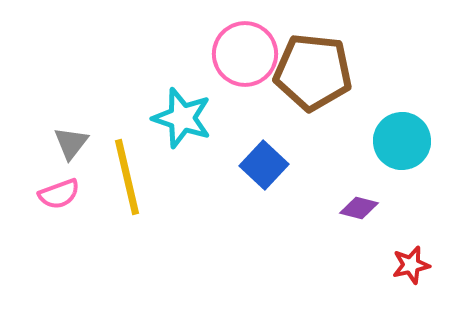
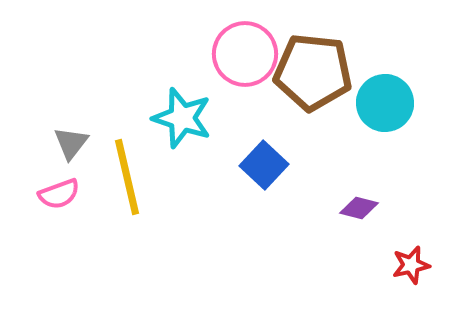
cyan circle: moved 17 px left, 38 px up
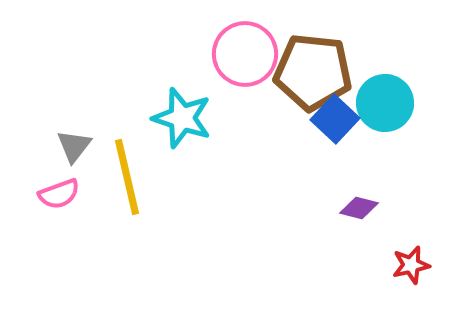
gray triangle: moved 3 px right, 3 px down
blue square: moved 71 px right, 46 px up
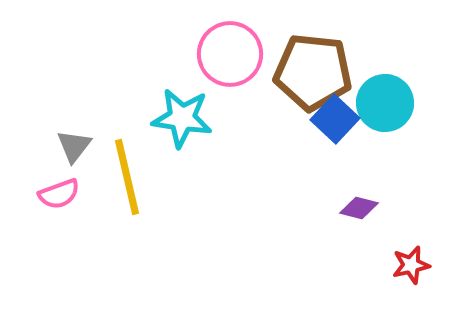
pink circle: moved 15 px left
cyan star: rotated 10 degrees counterclockwise
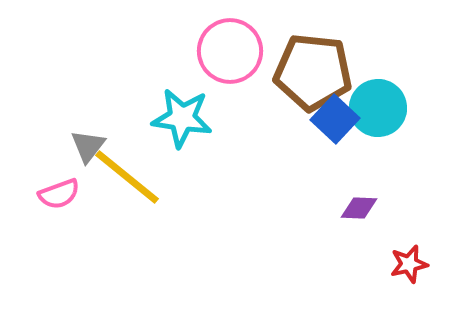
pink circle: moved 3 px up
cyan circle: moved 7 px left, 5 px down
gray triangle: moved 14 px right
yellow line: rotated 38 degrees counterclockwise
purple diamond: rotated 12 degrees counterclockwise
red star: moved 2 px left, 1 px up
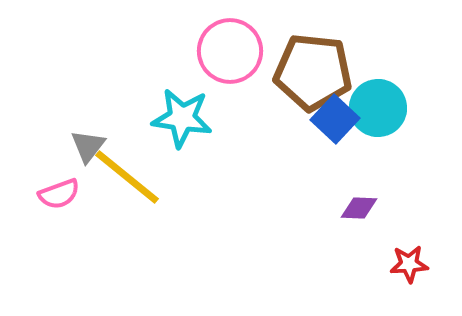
red star: rotated 9 degrees clockwise
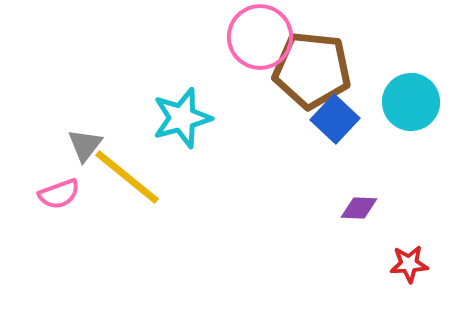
pink circle: moved 30 px right, 14 px up
brown pentagon: moved 1 px left, 2 px up
cyan circle: moved 33 px right, 6 px up
cyan star: rotated 24 degrees counterclockwise
gray triangle: moved 3 px left, 1 px up
